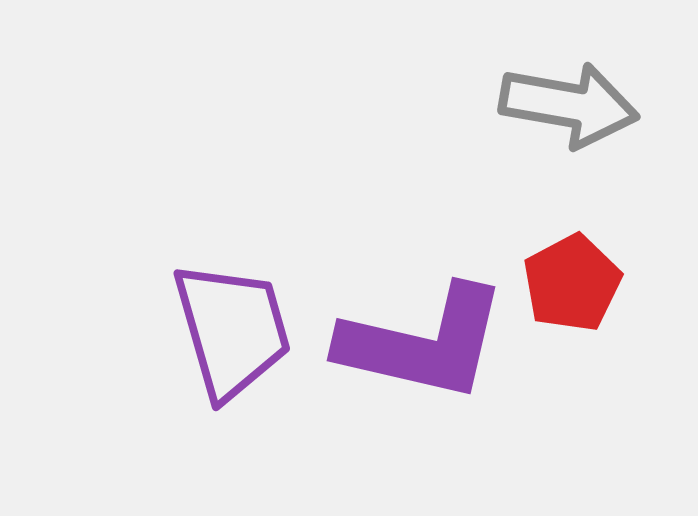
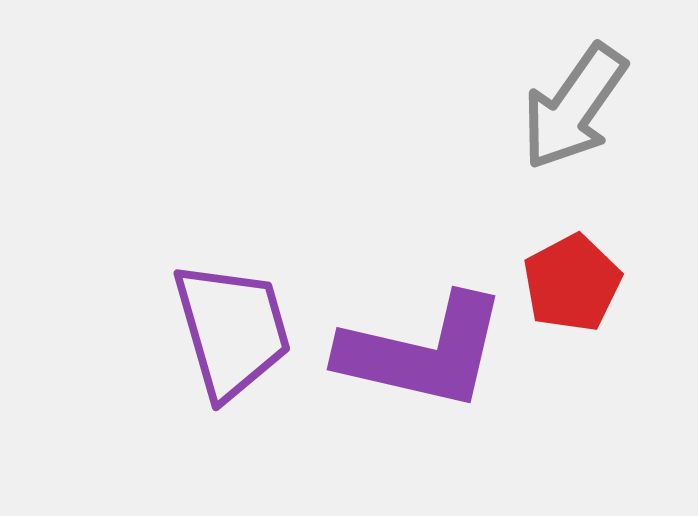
gray arrow: moved 5 px right, 2 px down; rotated 115 degrees clockwise
purple L-shape: moved 9 px down
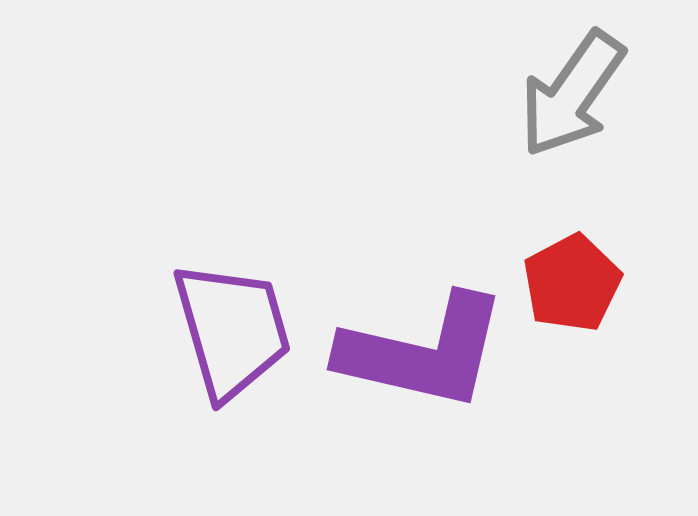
gray arrow: moved 2 px left, 13 px up
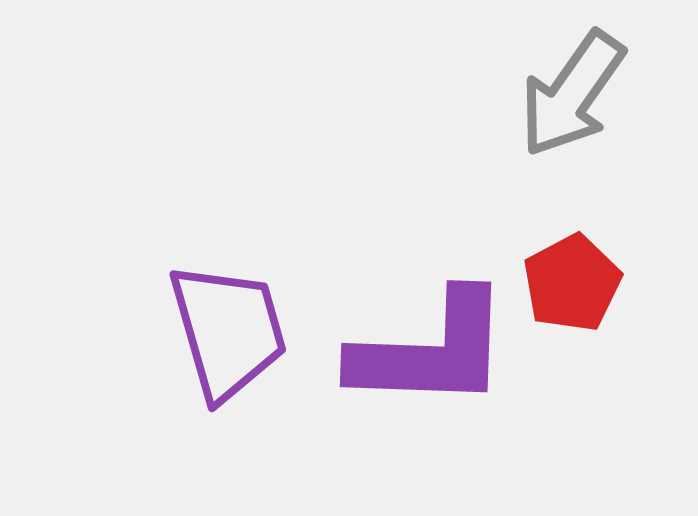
purple trapezoid: moved 4 px left, 1 px down
purple L-shape: moved 8 px right, 1 px up; rotated 11 degrees counterclockwise
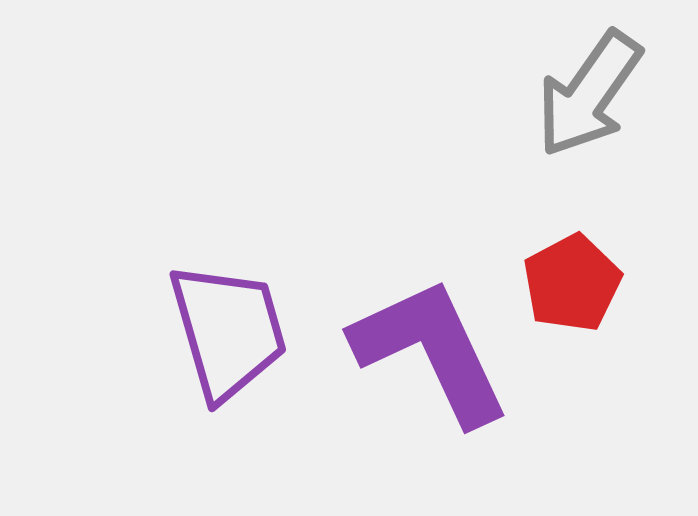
gray arrow: moved 17 px right
purple L-shape: rotated 117 degrees counterclockwise
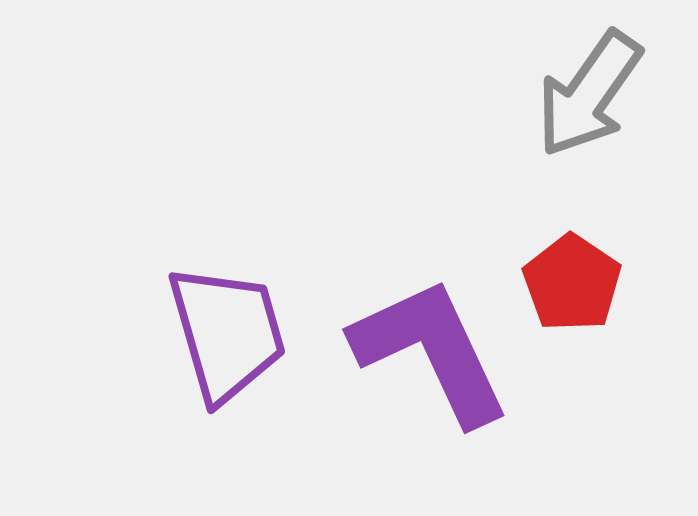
red pentagon: rotated 10 degrees counterclockwise
purple trapezoid: moved 1 px left, 2 px down
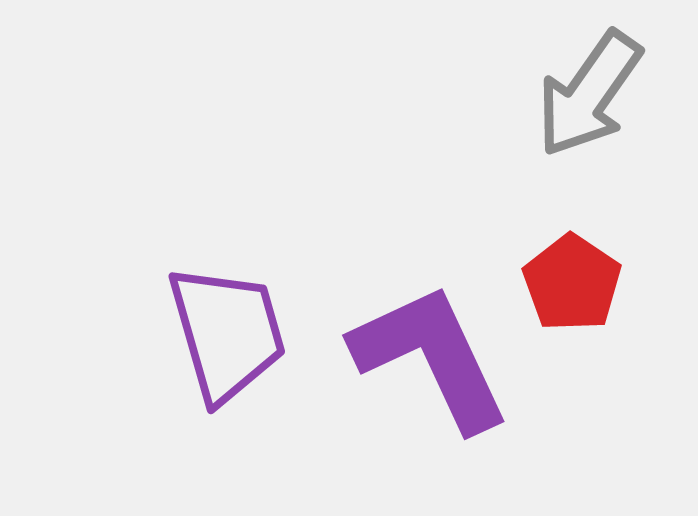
purple L-shape: moved 6 px down
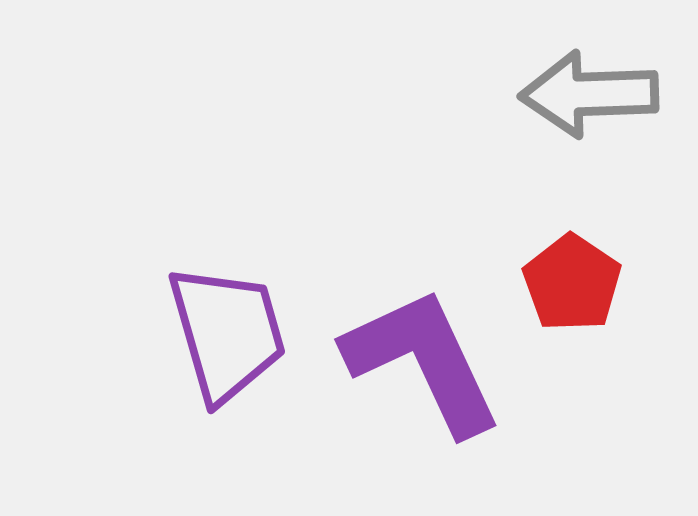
gray arrow: rotated 53 degrees clockwise
purple L-shape: moved 8 px left, 4 px down
